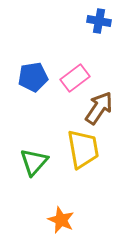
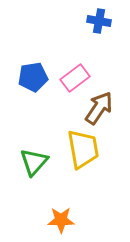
orange star: rotated 24 degrees counterclockwise
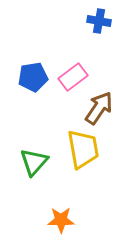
pink rectangle: moved 2 px left, 1 px up
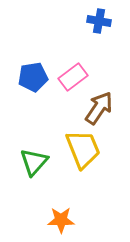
yellow trapezoid: rotated 12 degrees counterclockwise
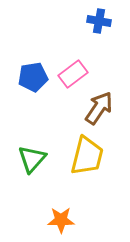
pink rectangle: moved 3 px up
yellow trapezoid: moved 4 px right, 7 px down; rotated 36 degrees clockwise
green triangle: moved 2 px left, 3 px up
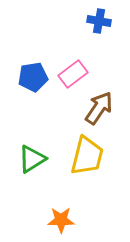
green triangle: rotated 16 degrees clockwise
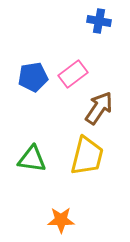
green triangle: rotated 40 degrees clockwise
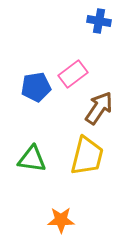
blue pentagon: moved 3 px right, 10 px down
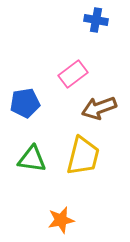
blue cross: moved 3 px left, 1 px up
blue pentagon: moved 11 px left, 16 px down
brown arrow: rotated 144 degrees counterclockwise
yellow trapezoid: moved 4 px left
orange star: rotated 12 degrees counterclockwise
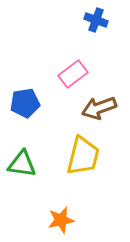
blue cross: rotated 10 degrees clockwise
green triangle: moved 10 px left, 5 px down
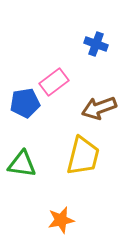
blue cross: moved 24 px down
pink rectangle: moved 19 px left, 8 px down
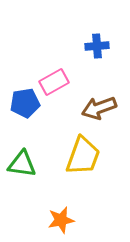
blue cross: moved 1 px right, 2 px down; rotated 25 degrees counterclockwise
pink rectangle: rotated 8 degrees clockwise
yellow trapezoid: rotated 6 degrees clockwise
